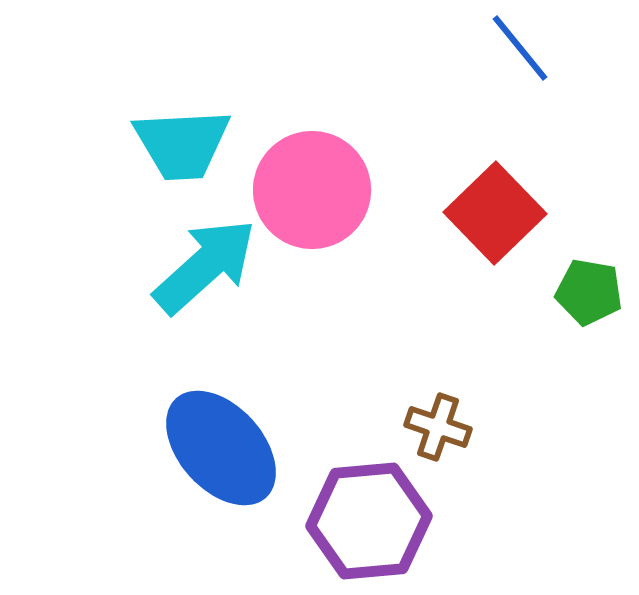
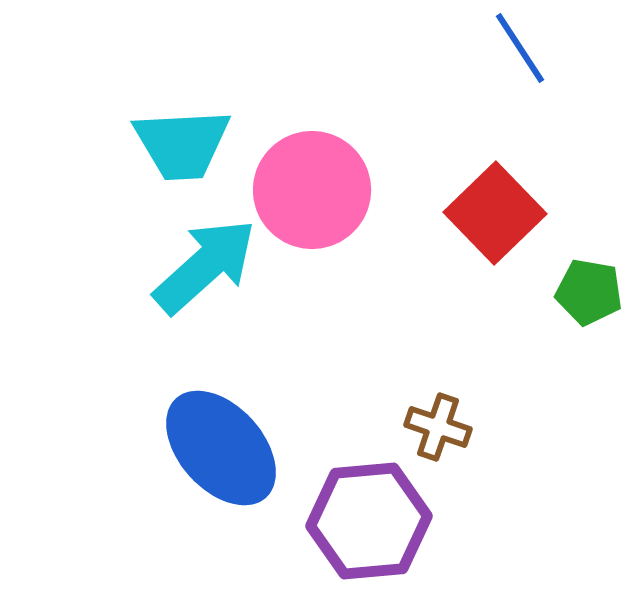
blue line: rotated 6 degrees clockwise
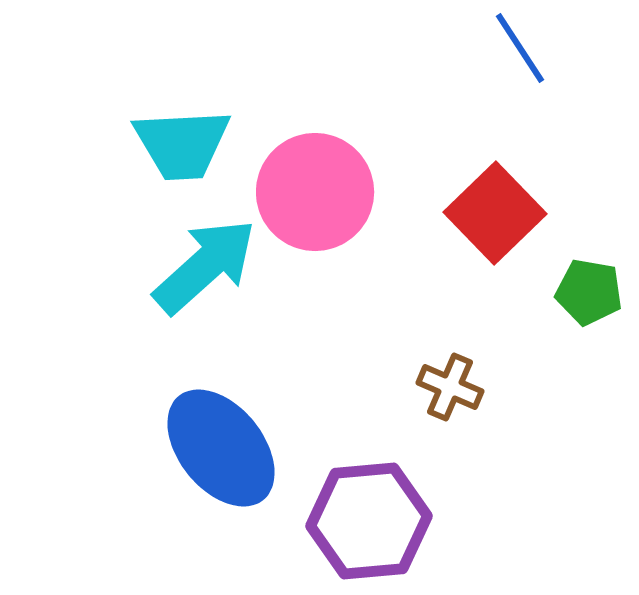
pink circle: moved 3 px right, 2 px down
brown cross: moved 12 px right, 40 px up; rotated 4 degrees clockwise
blue ellipse: rotated 3 degrees clockwise
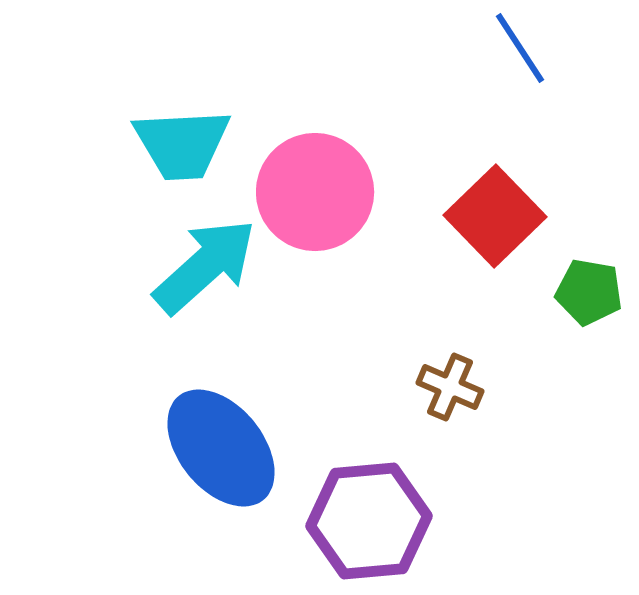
red square: moved 3 px down
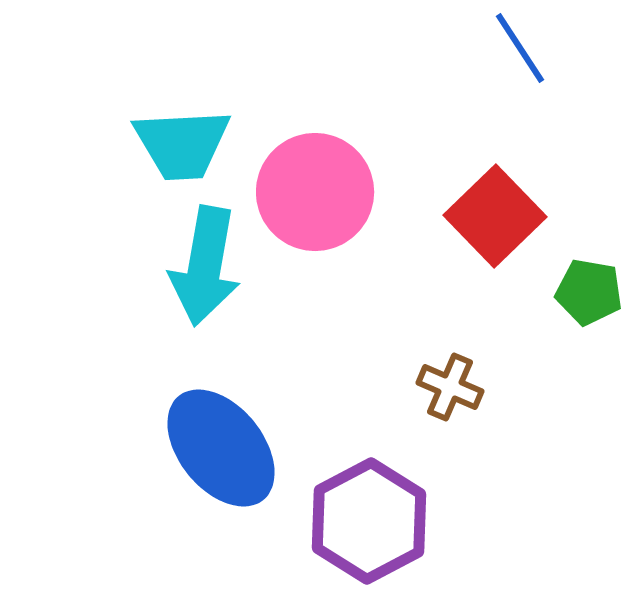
cyan arrow: rotated 142 degrees clockwise
purple hexagon: rotated 23 degrees counterclockwise
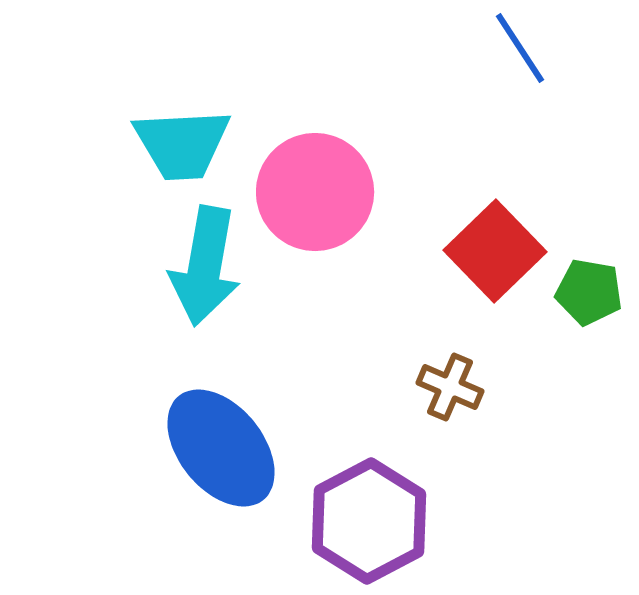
red square: moved 35 px down
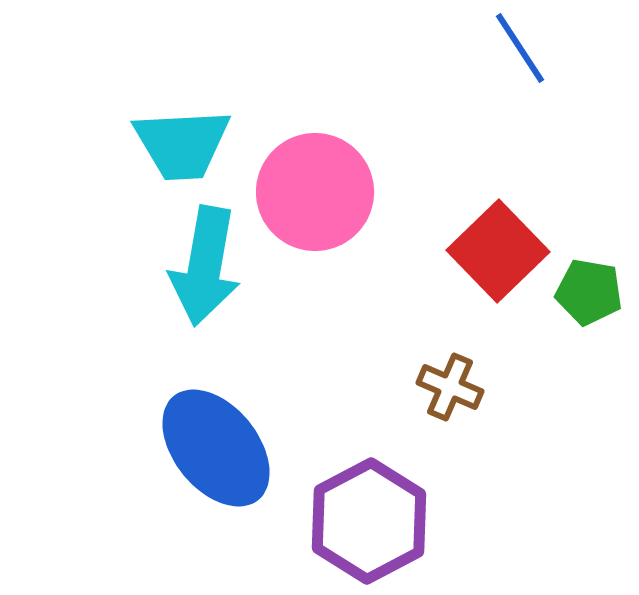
red square: moved 3 px right
blue ellipse: moved 5 px left
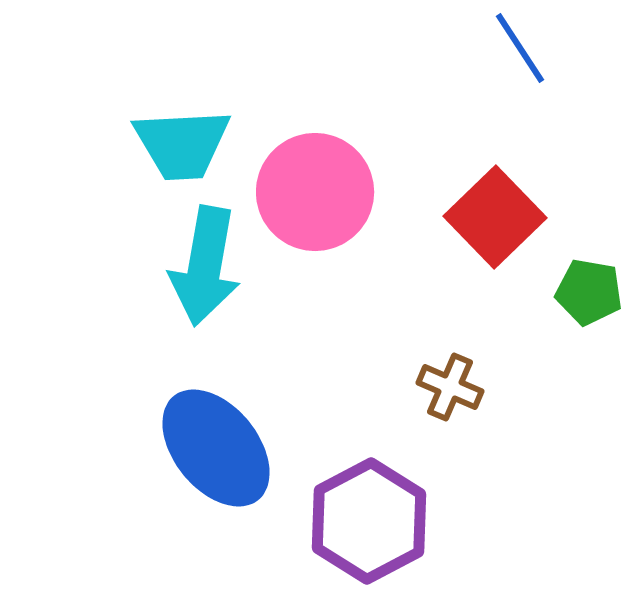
red square: moved 3 px left, 34 px up
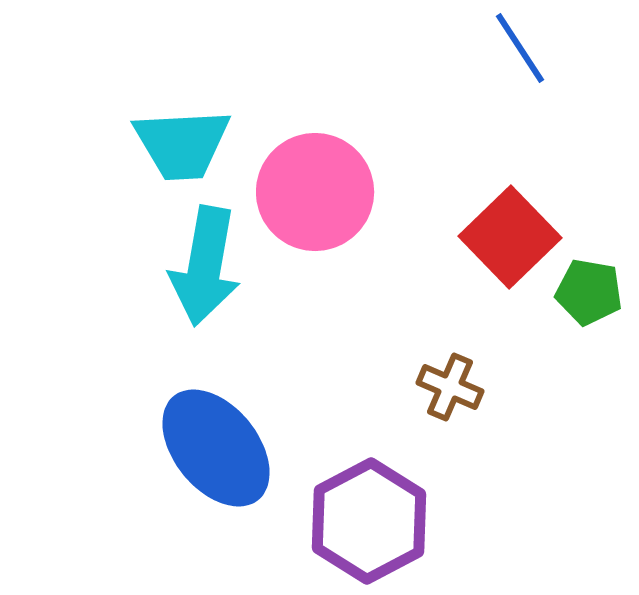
red square: moved 15 px right, 20 px down
